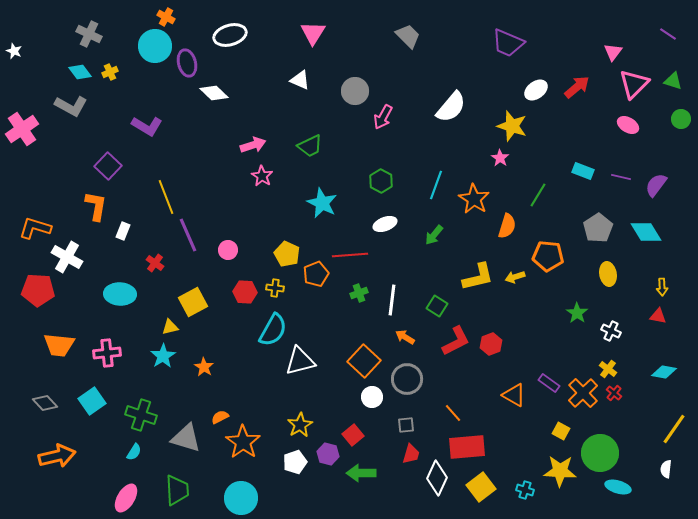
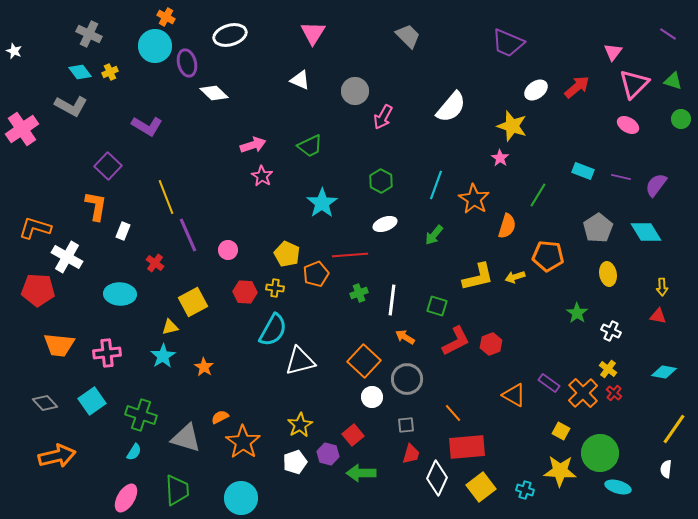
cyan star at (322, 203): rotated 12 degrees clockwise
green square at (437, 306): rotated 15 degrees counterclockwise
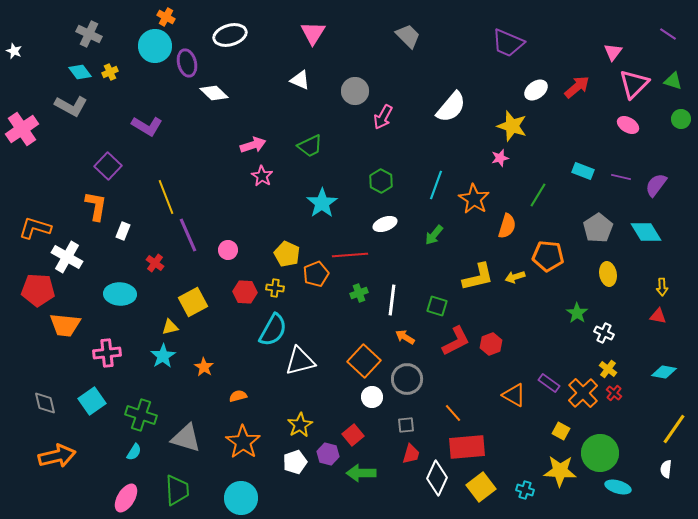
pink star at (500, 158): rotated 24 degrees clockwise
white cross at (611, 331): moved 7 px left, 2 px down
orange trapezoid at (59, 345): moved 6 px right, 20 px up
gray diamond at (45, 403): rotated 30 degrees clockwise
orange semicircle at (220, 417): moved 18 px right, 21 px up; rotated 12 degrees clockwise
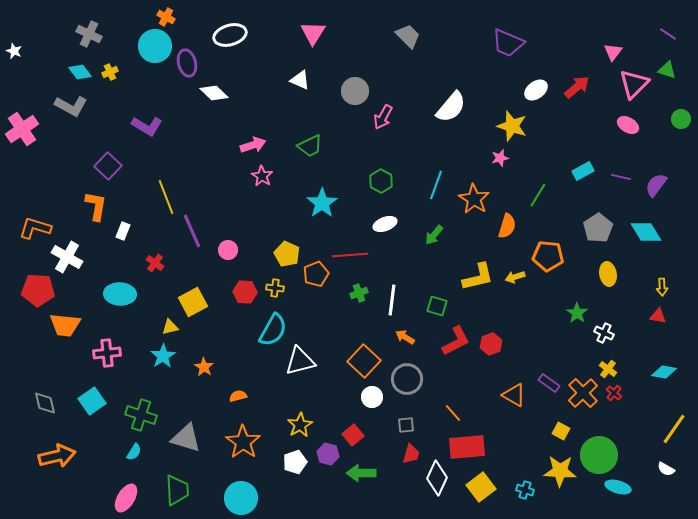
green triangle at (673, 81): moved 6 px left, 11 px up
cyan rectangle at (583, 171): rotated 50 degrees counterclockwise
purple line at (188, 235): moved 4 px right, 4 px up
green circle at (600, 453): moved 1 px left, 2 px down
white semicircle at (666, 469): rotated 66 degrees counterclockwise
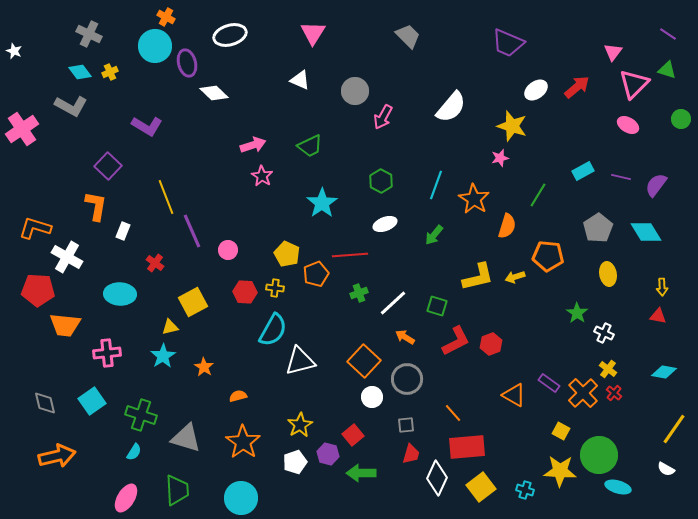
white line at (392, 300): moved 1 px right, 3 px down; rotated 40 degrees clockwise
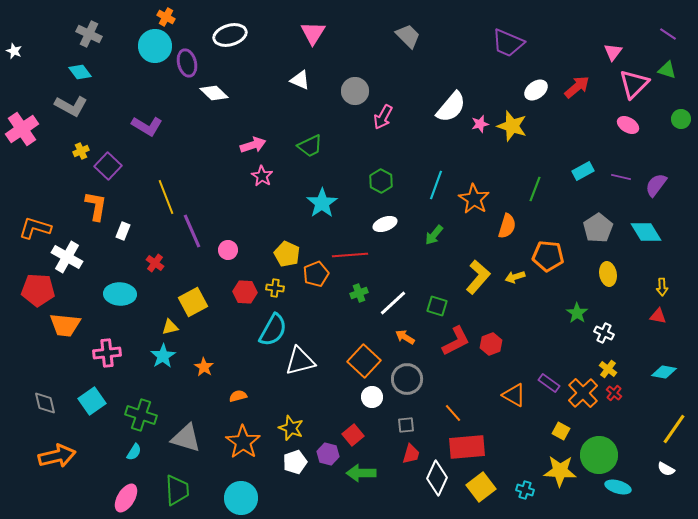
yellow cross at (110, 72): moved 29 px left, 79 px down
pink star at (500, 158): moved 20 px left, 34 px up
green line at (538, 195): moved 3 px left, 6 px up; rotated 10 degrees counterclockwise
yellow L-shape at (478, 277): rotated 36 degrees counterclockwise
yellow star at (300, 425): moved 9 px left, 3 px down; rotated 20 degrees counterclockwise
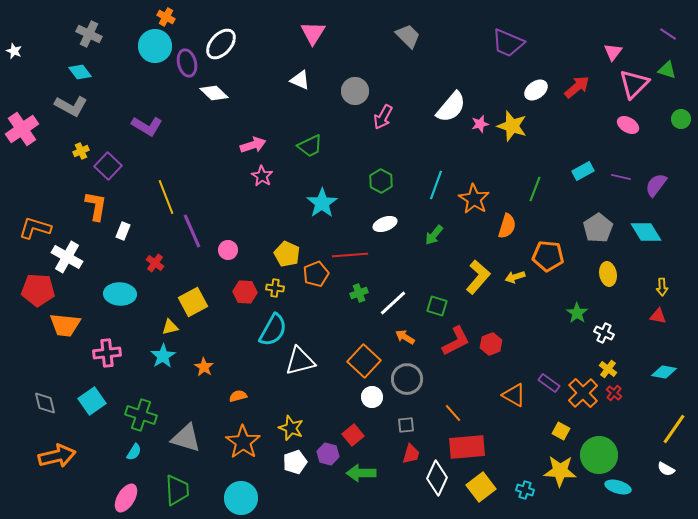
white ellipse at (230, 35): moved 9 px left, 9 px down; rotated 32 degrees counterclockwise
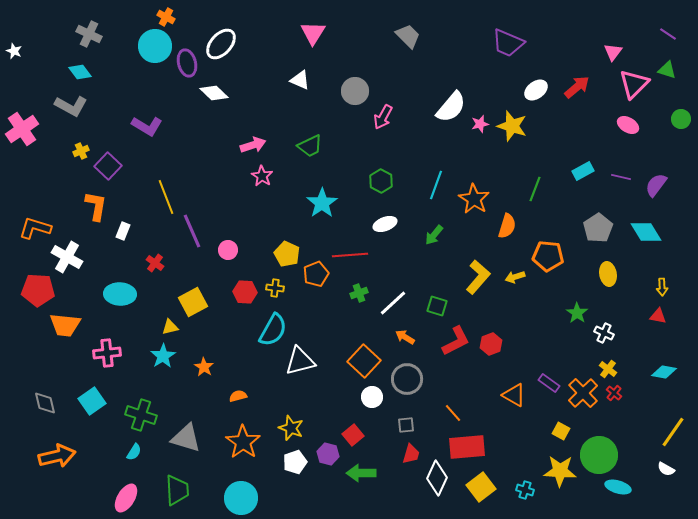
yellow line at (674, 429): moved 1 px left, 3 px down
